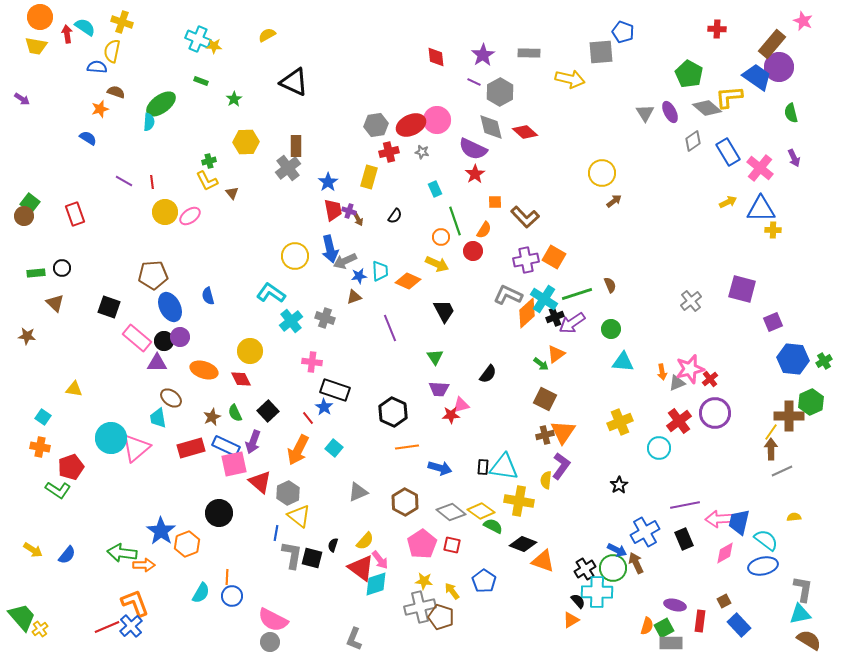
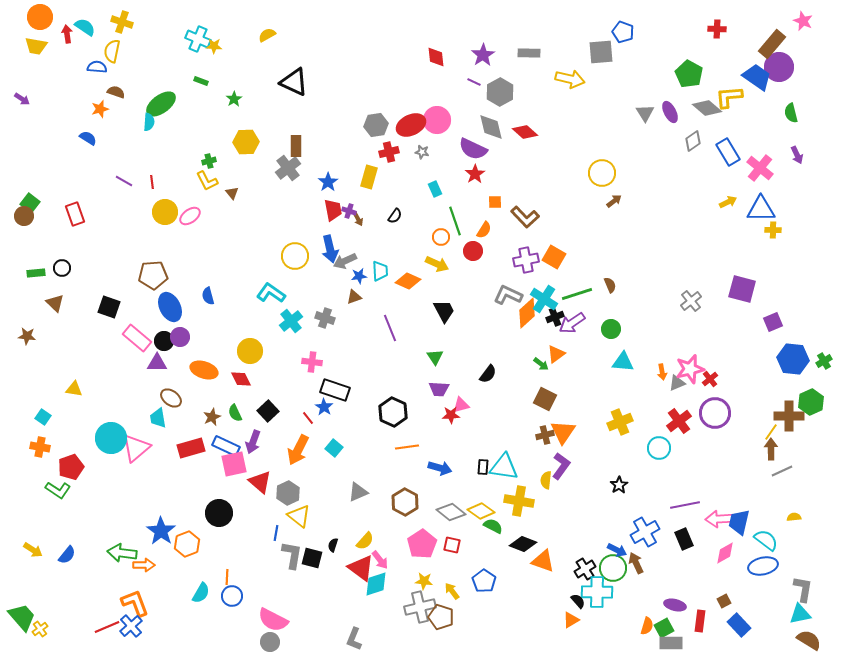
purple arrow at (794, 158): moved 3 px right, 3 px up
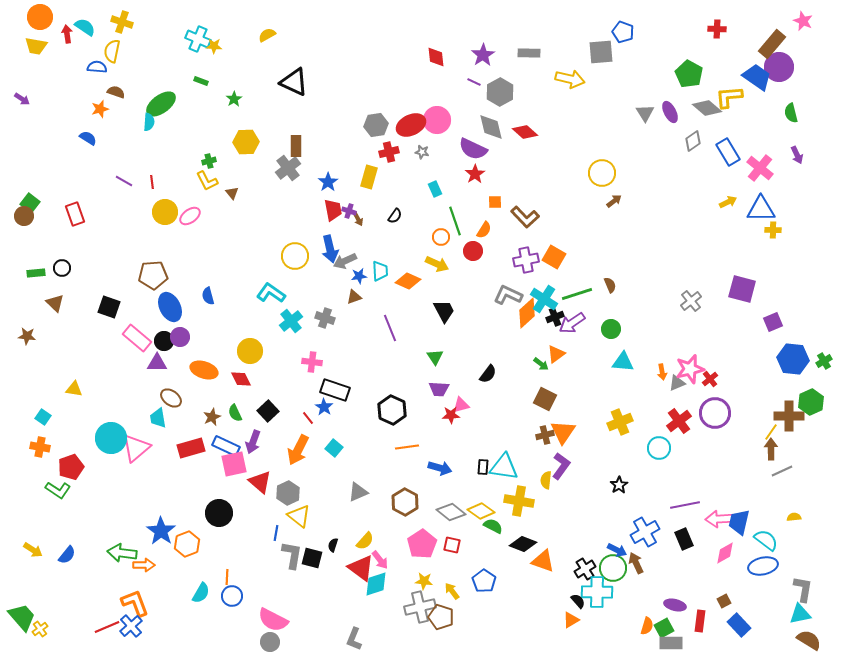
black hexagon at (393, 412): moved 1 px left, 2 px up
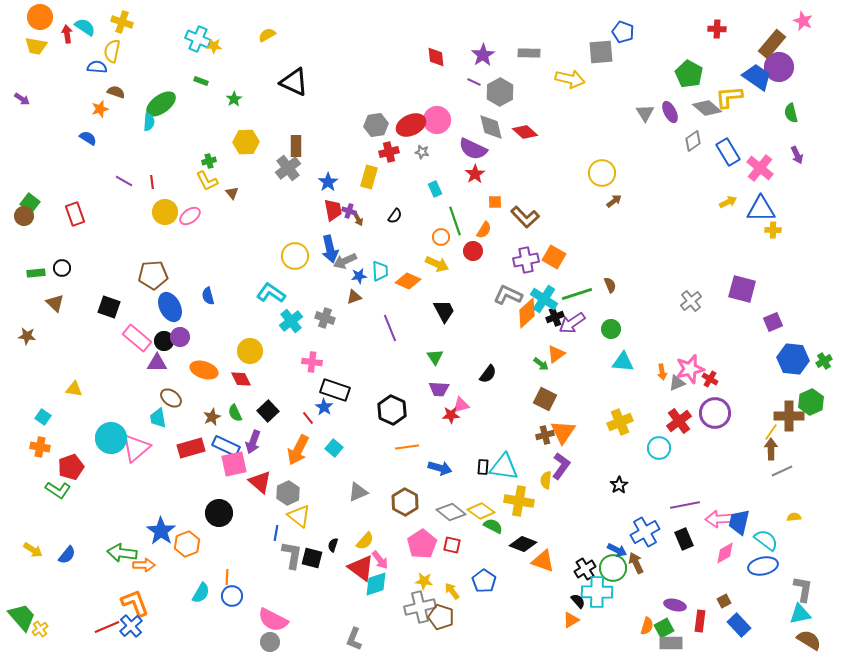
red cross at (710, 379): rotated 21 degrees counterclockwise
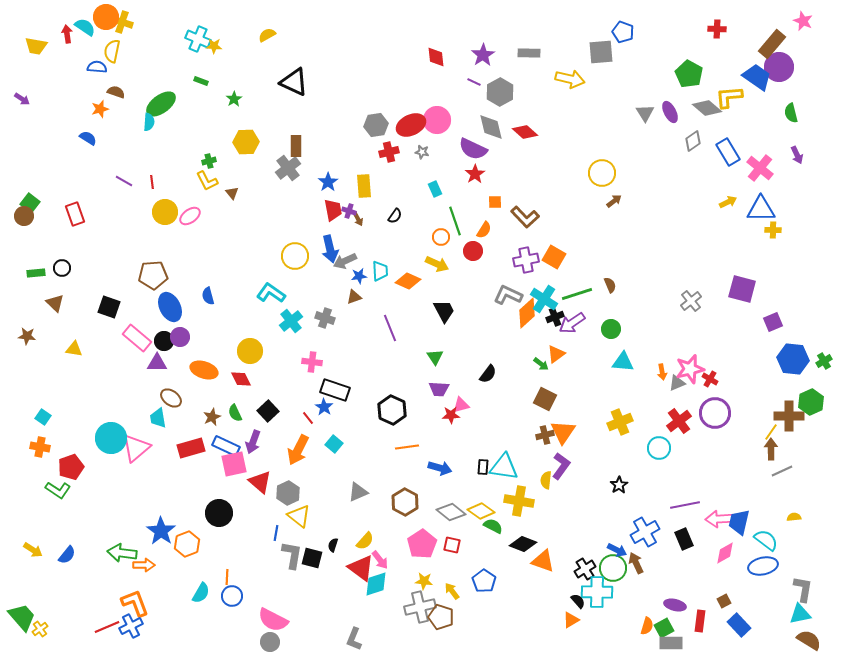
orange circle at (40, 17): moved 66 px right
yellow rectangle at (369, 177): moved 5 px left, 9 px down; rotated 20 degrees counterclockwise
yellow triangle at (74, 389): moved 40 px up
cyan square at (334, 448): moved 4 px up
blue cross at (131, 626): rotated 15 degrees clockwise
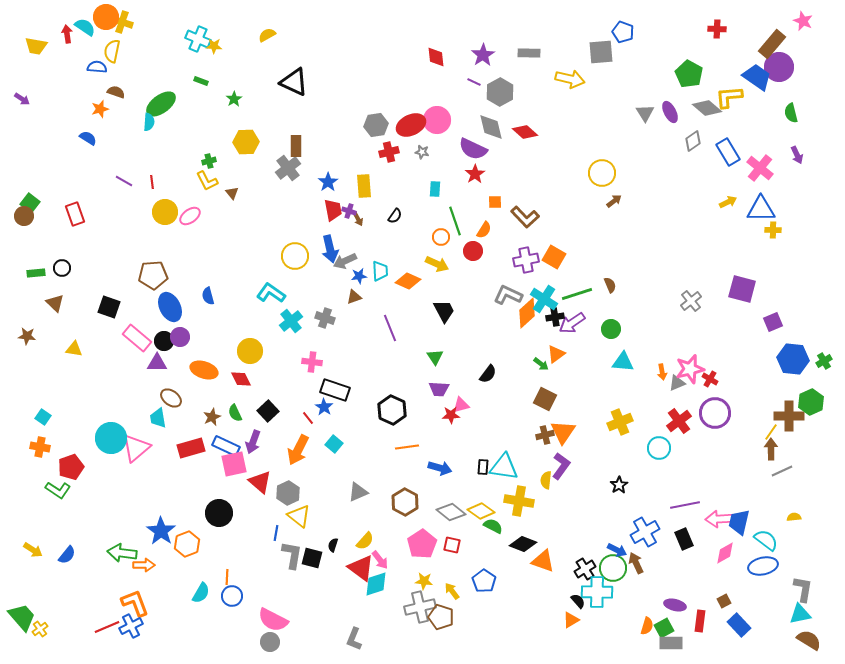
cyan rectangle at (435, 189): rotated 28 degrees clockwise
black cross at (555, 317): rotated 12 degrees clockwise
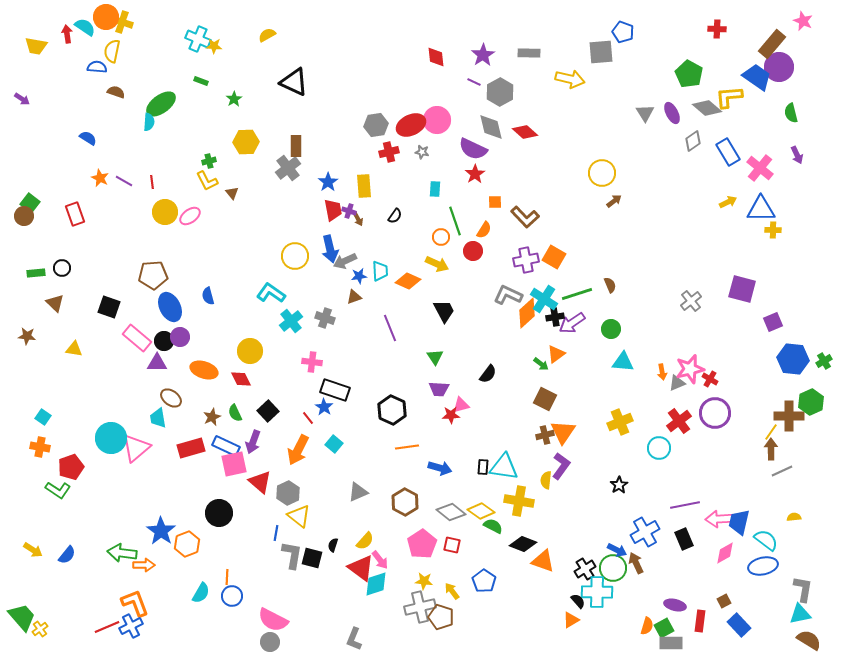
orange star at (100, 109): moved 69 px down; rotated 30 degrees counterclockwise
purple ellipse at (670, 112): moved 2 px right, 1 px down
